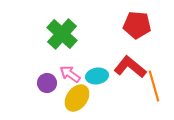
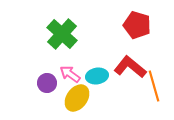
red pentagon: rotated 12 degrees clockwise
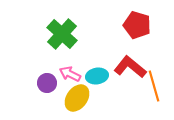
pink arrow: rotated 10 degrees counterclockwise
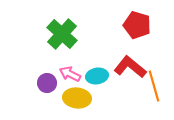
yellow ellipse: rotated 60 degrees clockwise
